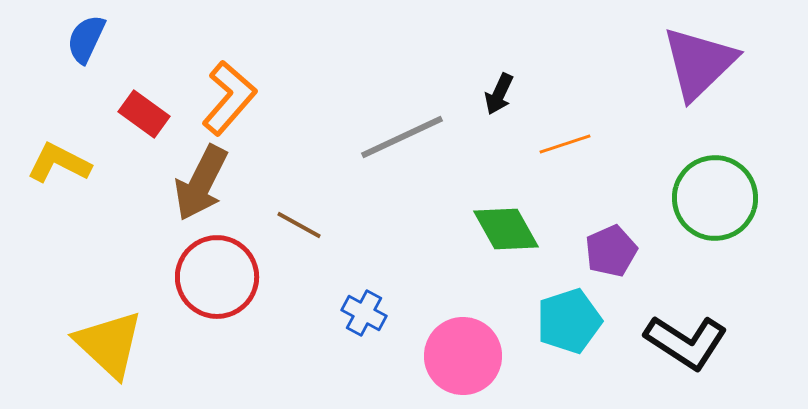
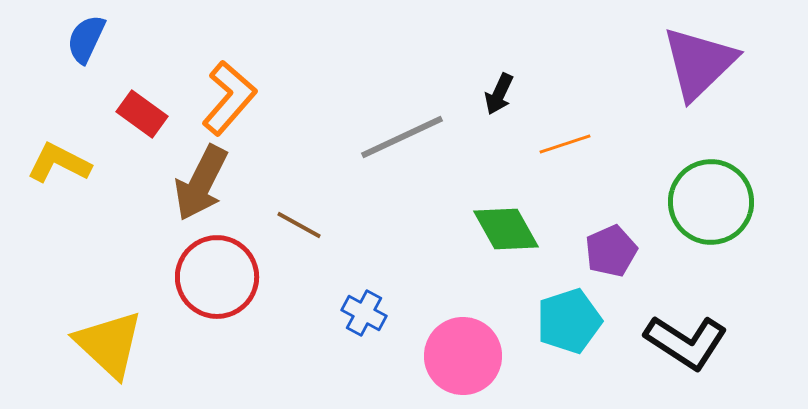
red rectangle: moved 2 px left
green circle: moved 4 px left, 4 px down
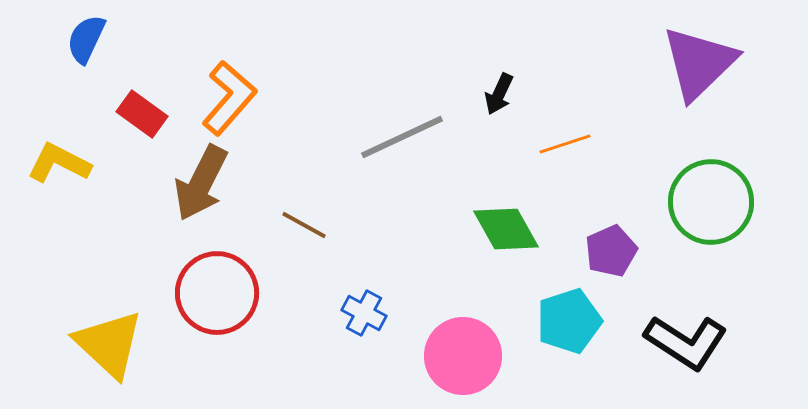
brown line: moved 5 px right
red circle: moved 16 px down
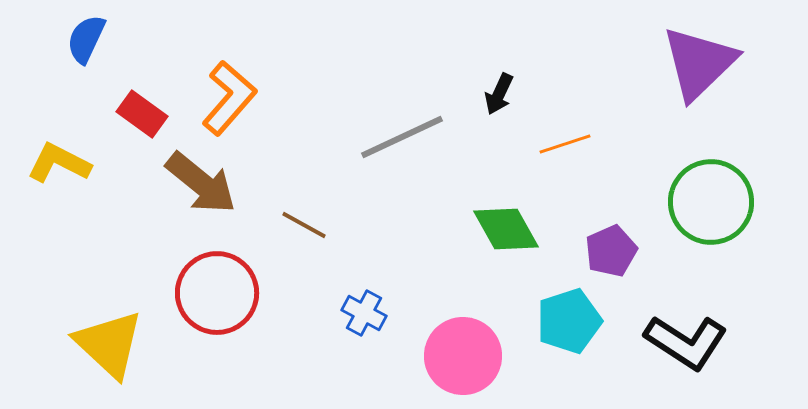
brown arrow: rotated 78 degrees counterclockwise
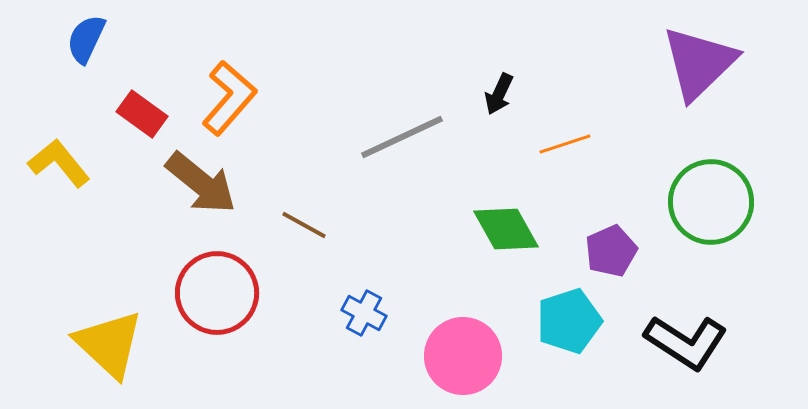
yellow L-shape: rotated 24 degrees clockwise
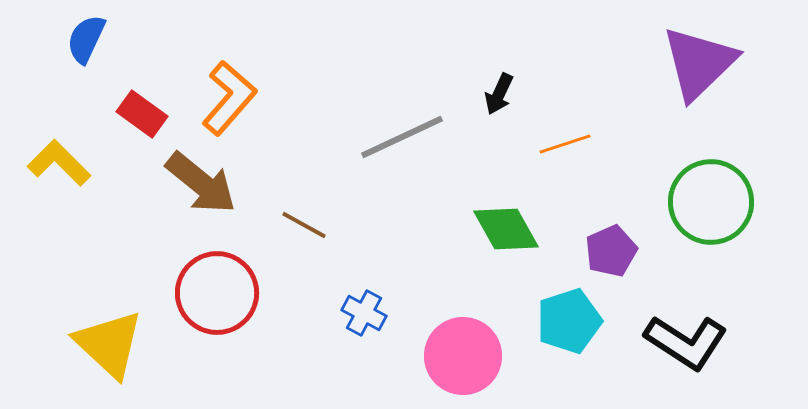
yellow L-shape: rotated 6 degrees counterclockwise
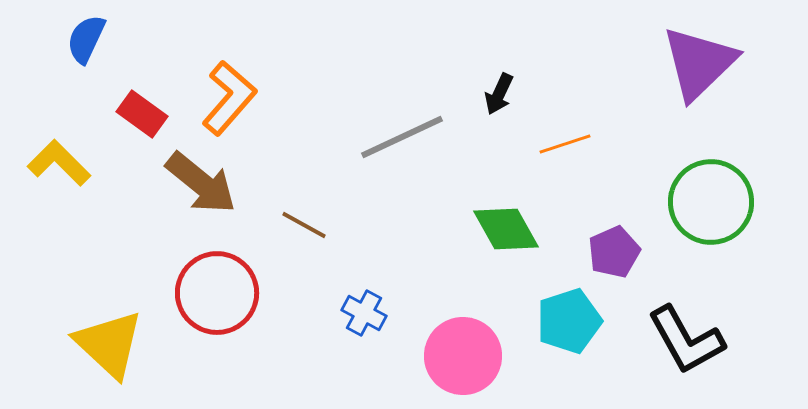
purple pentagon: moved 3 px right, 1 px down
black L-shape: moved 2 px up; rotated 28 degrees clockwise
